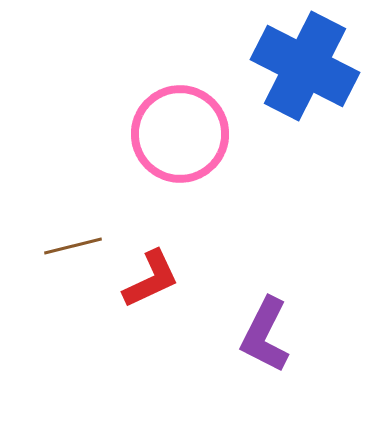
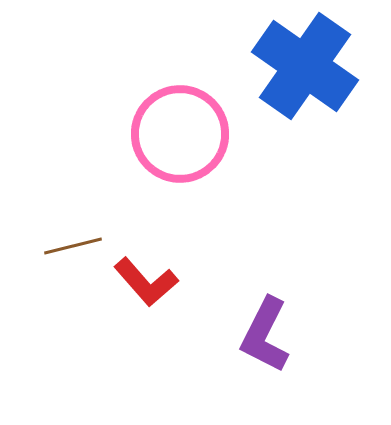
blue cross: rotated 8 degrees clockwise
red L-shape: moved 5 px left, 3 px down; rotated 74 degrees clockwise
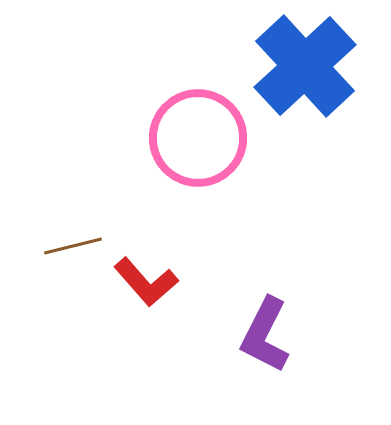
blue cross: rotated 12 degrees clockwise
pink circle: moved 18 px right, 4 px down
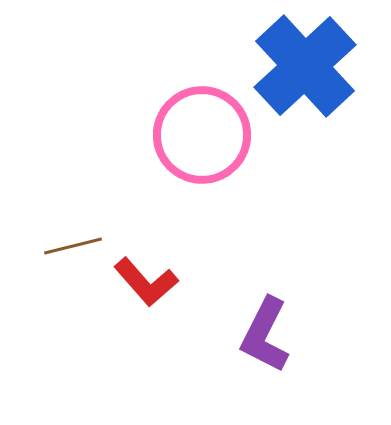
pink circle: moved 4 px right, 3 px up
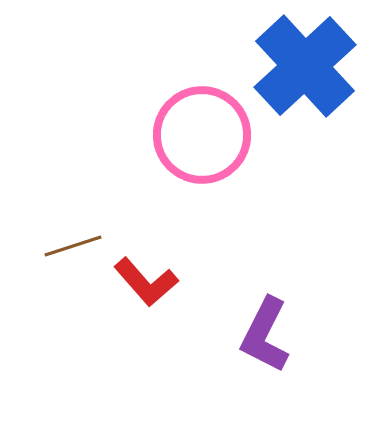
brown line: rotated 4 degrees counterclockwise
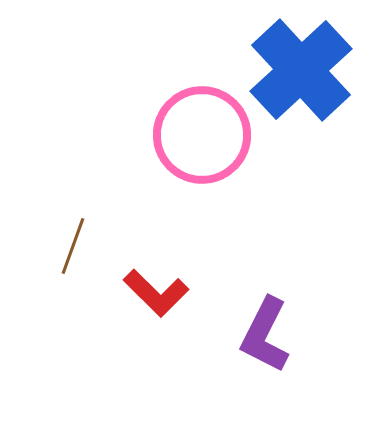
blue cross: moved 4 px left, 4 px down
brown line: rotated 52 degrees counterclockwise
red L-shape: moved 10 px right, 11 px down; rotated 4 degrees counterclockwise
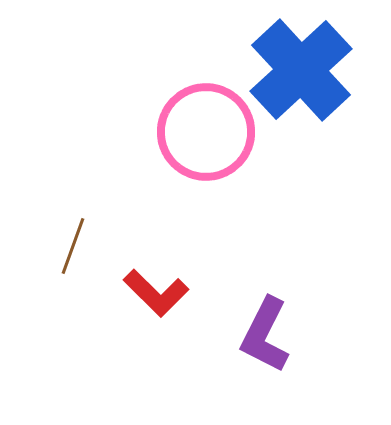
pink circle: moved 4 px right, 3 px up
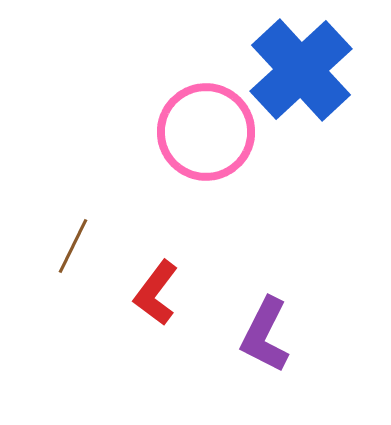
brown line: rotated 6 degrees clockwise
red L-shape: rotated 82 degrees clockwise
